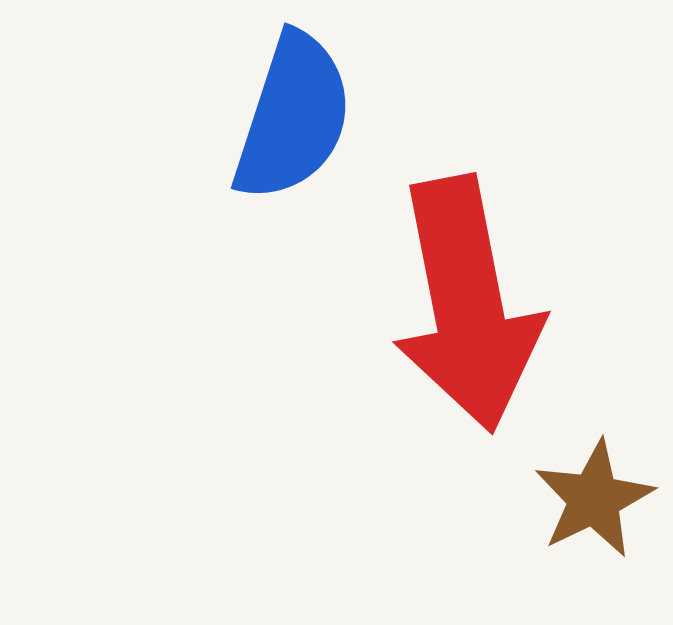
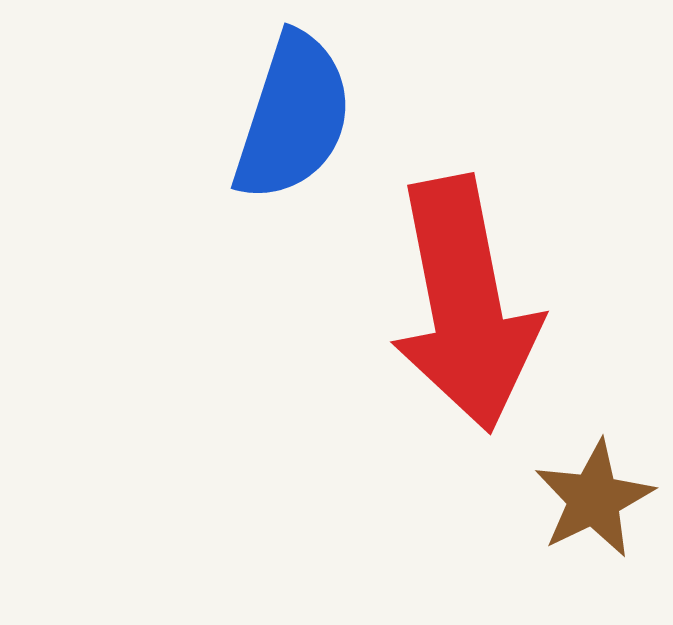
red arrow: moved 2 px left
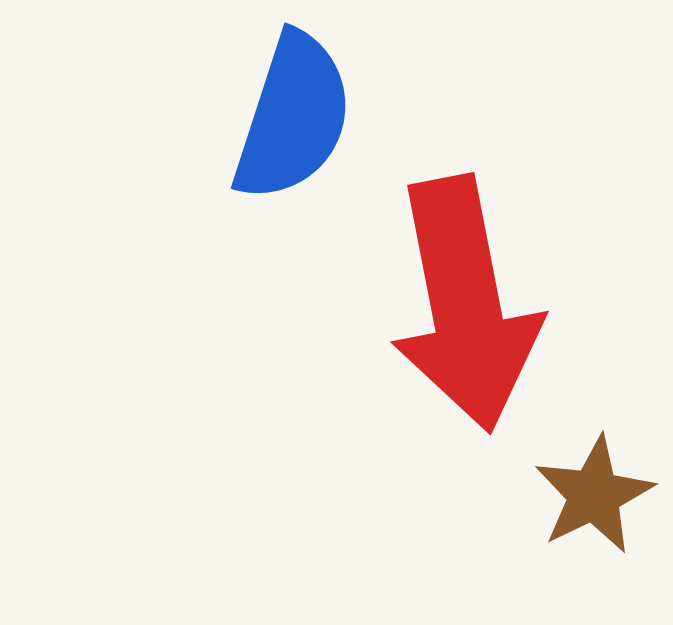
brown star: moved 4 px up
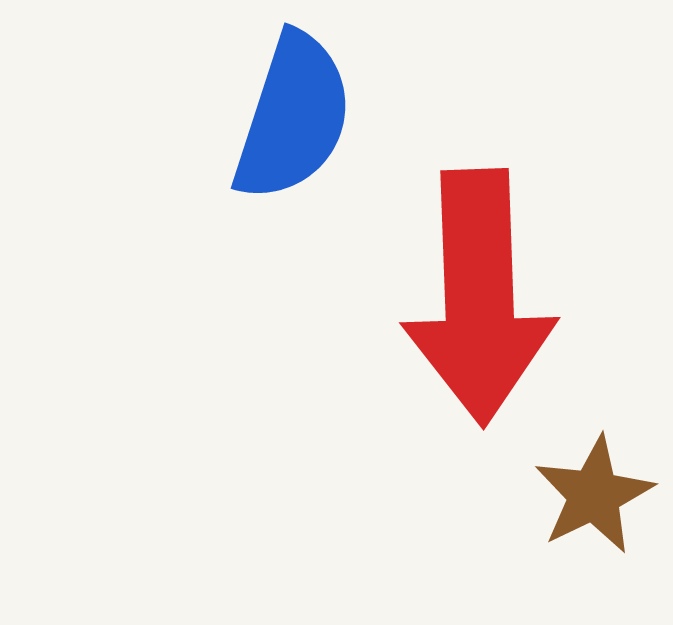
red arrow: moved 14 px right, 7 px up; rotated 9 degrees clockwise
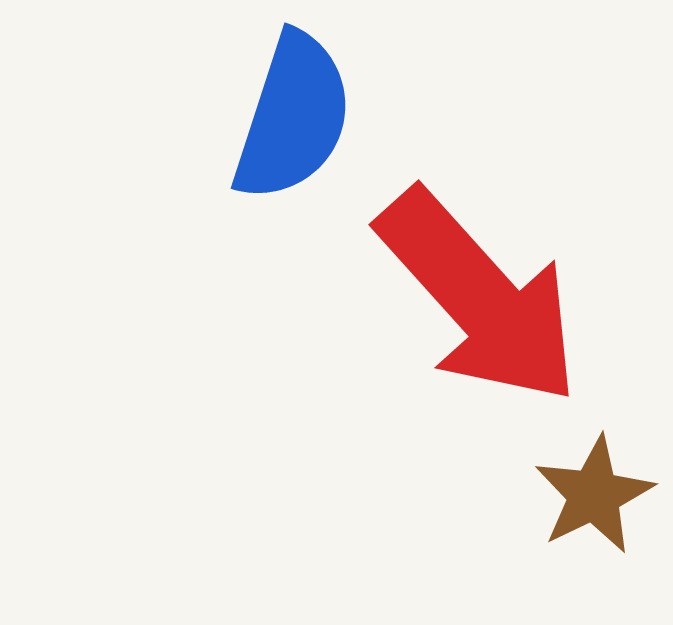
red arrow: rotated 40 degrees counterclockwise
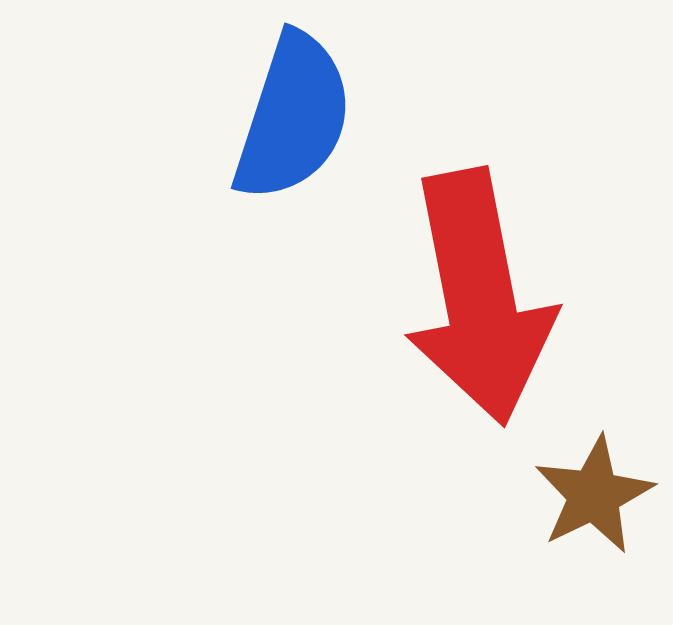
red arrow: rotated 31 degrees clockwise
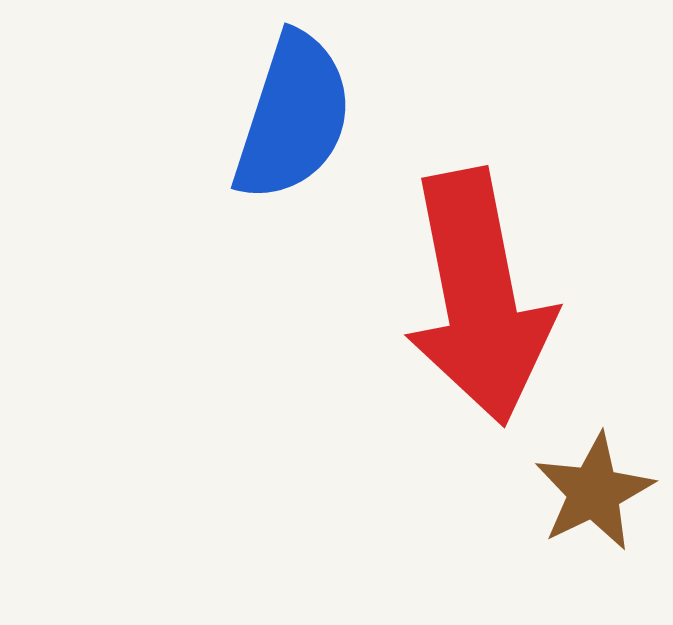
brown star: moved 3 px up
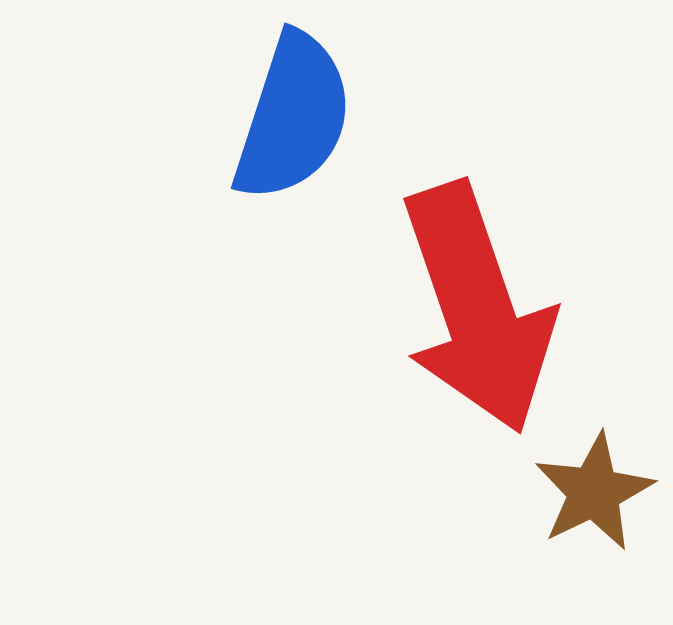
red arrow: moved 2 px left, 11 px down; rotated 8 degrees counterclockwise
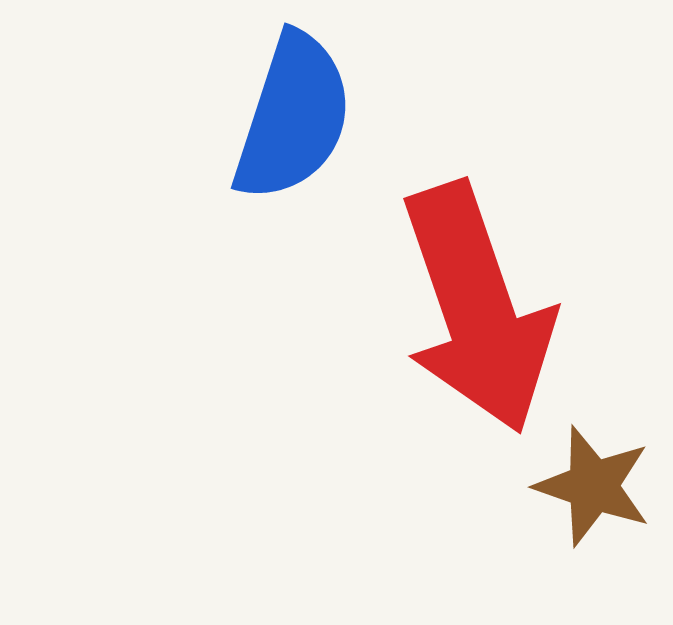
brown star: moved 1 px left, 6 px up; rotated 27 degrees counterclockwise
